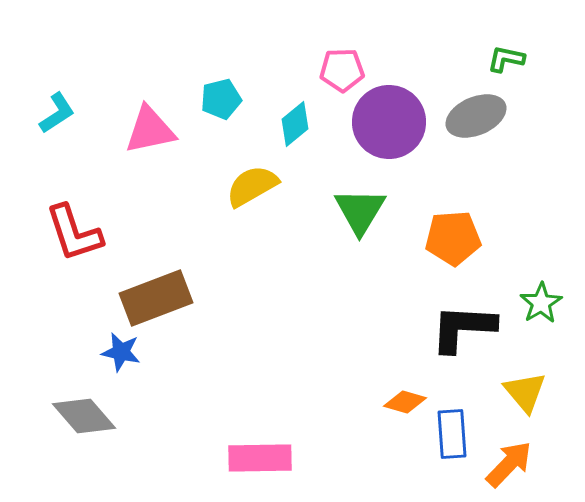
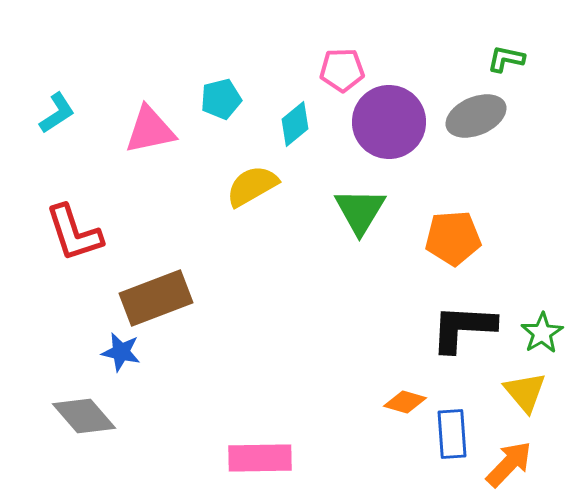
green star: moved 1 px right, 30 px down
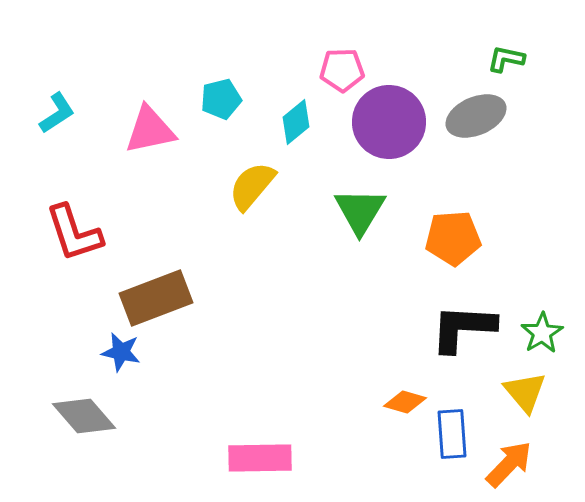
cyan diamond: moved 1 px right, 2 px up
yellow semicircle: rotated 20 degrees counterclockwise
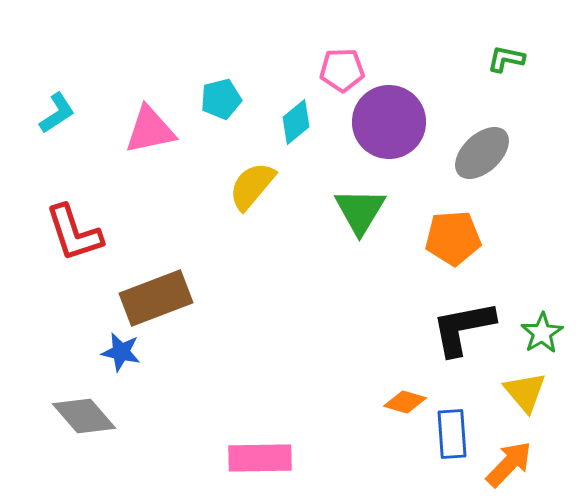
gray ellipse: moved 6 px right, 37 px down; rotated 20 degrees counterclockwise
black L-shape: rotated 14 degrees counterclockwise
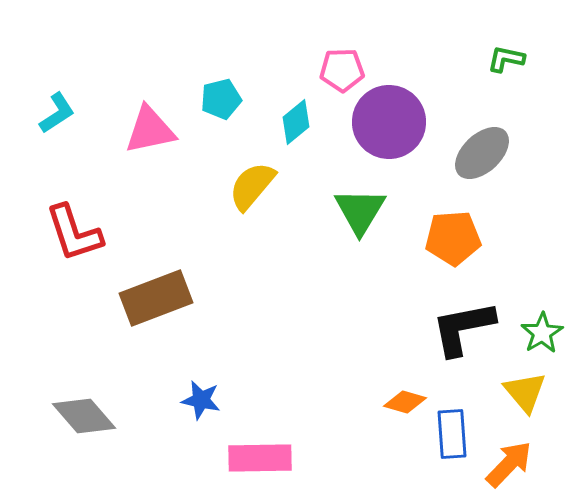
blue star: moved 80 px right, 48 px down
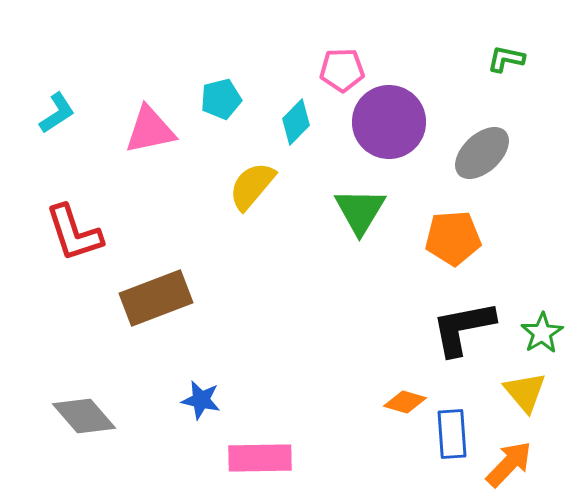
cyan diamond: rotated 6 degrees counterclockwise
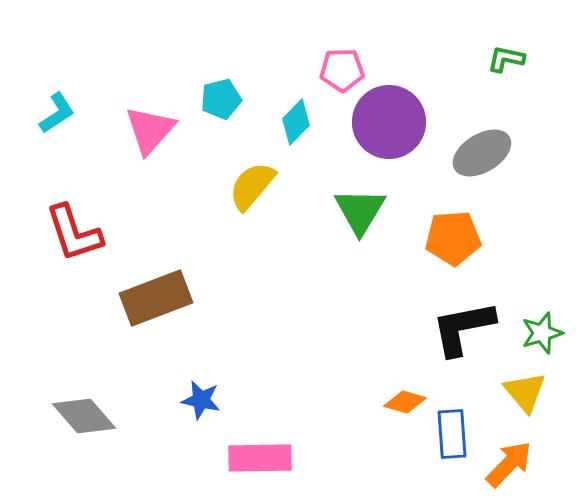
pink triangle: rotated 36 degrees counterclockwise
gray ellipse: rotated 12 degrees clockwise
green star: rotated 15 degrees clockwise
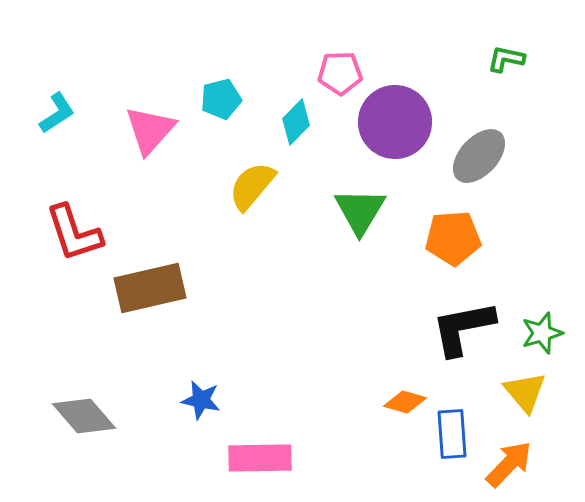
pink pentagon: moved 2 px left, 3 px down
purple circle: moved 6 px right
gray ellipse: moved 3 px left, 3 px down; rotated 16 degrees counterclockwise
brown rectangle: moved 6 px left, 10 px up; rotated 8 degrees clockwise
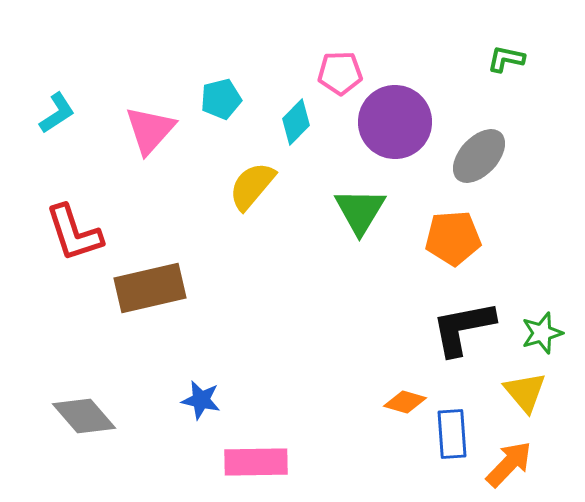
pink rectangle: moved 4 px left, 4 px down
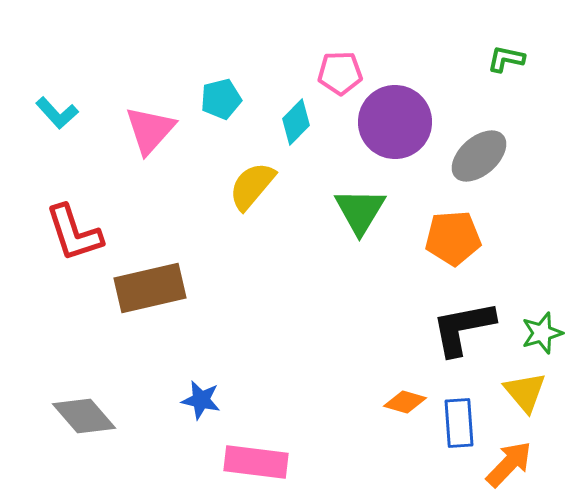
cyan L-shape: rotated 81 degrees clockwise
gray ellipse: rotated 6 degrees clockwise
blue rectangle: moved 7 px right, 11 px up
pink rectangle: rotated 8 degrees clockwise
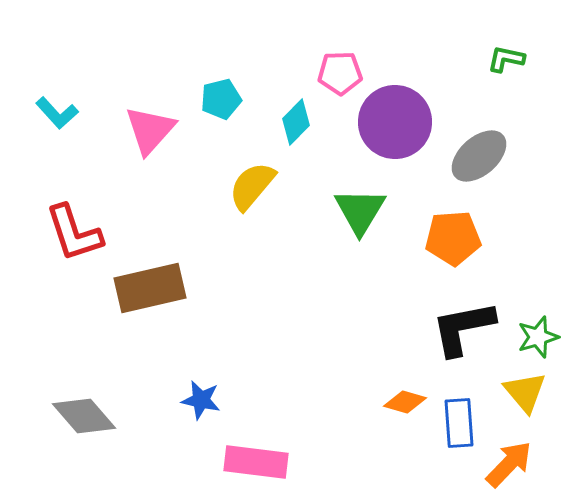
green star: moved 4 px left, 4 px down
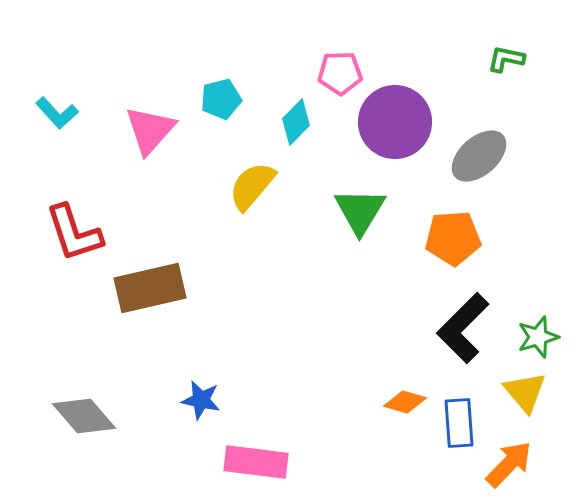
black L-shape: rotated 34 degrees counterclockwise
